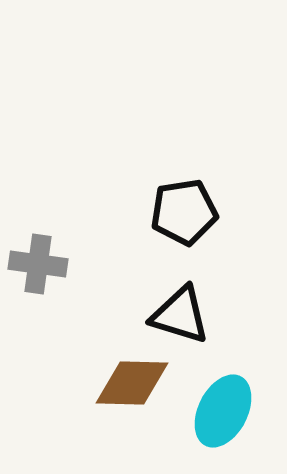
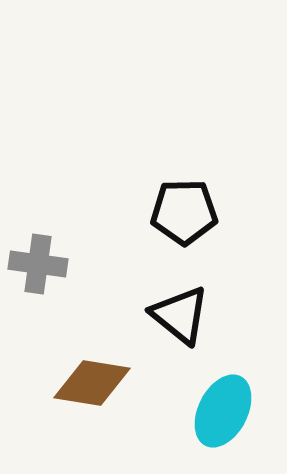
black pentagon: rotated 8 degrees clockwise
black triangle: rotated 22 degrees clockwise
brown diamond: moved 40 px left; rotated 8 degrees clockwise
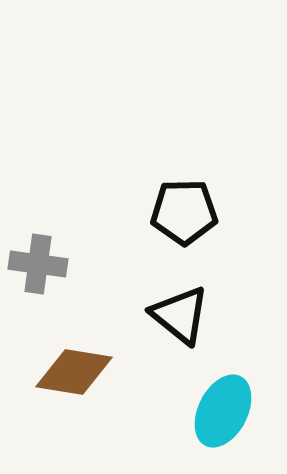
brown diamond: moved 18 px left, 11 px up
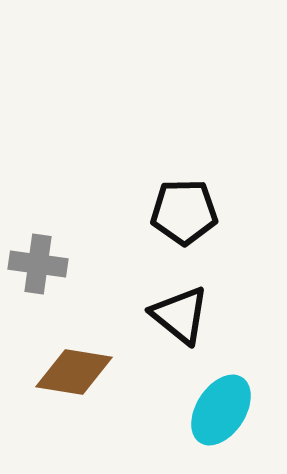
cyan ellipse: moved 2 px left, 1 px up; rotated 6 degrees clockwise
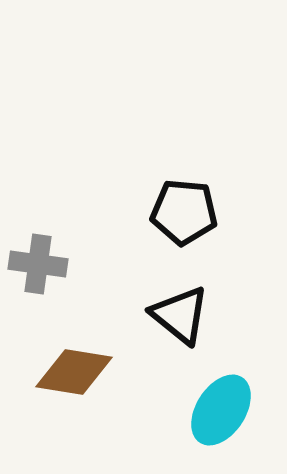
black pentagon: rotated 6 degrees clockwise
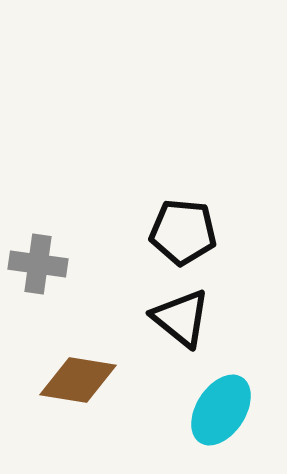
black pentagon: moved 1 px left, 20 px down
black triangle: moved 1 px right, 3 px down
brown diamond: moved 4 px right, 8 px down
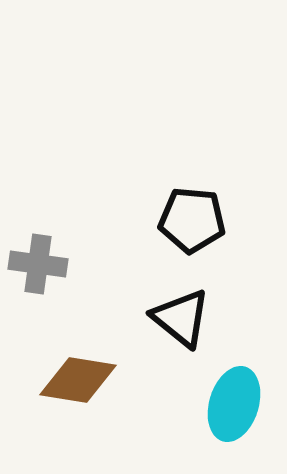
black pentagon: moved 9 px right, 12 px up
cyan ellipse: moved 13 px right, 6 px up; rotated 16 degrees counterclockwise
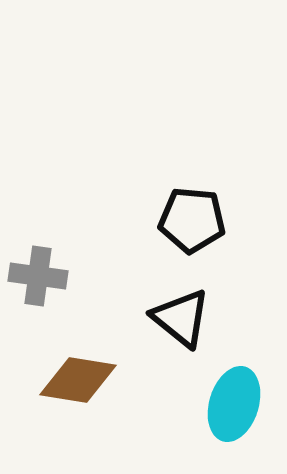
gray cross: moved 12 px down
